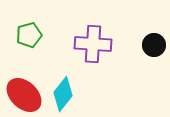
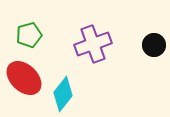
purple cross: rotated 24 degrees counterclockwise
red ellipse: moved 17 px up
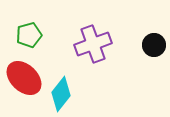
cyan diamond: moved 2 px left
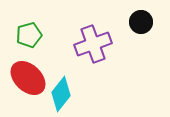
black circle: moved 13 px left, 23 px up
red ellipse: moved 4 px right
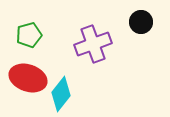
red ellipse: rotated 24 degrees counterclockwise
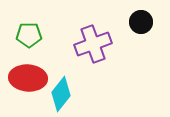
green pentagon: rotated 15 degrees clockwise
red ellipse: rotated 15 degrees counterclockwise
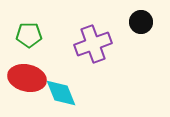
red ellipse: moved 1 px left; rotated 9 degrees clockwise
cyan diamond: moved 1 px up; rotated 60 degrees counterclockwise
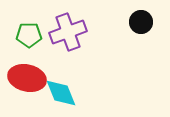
purple cross: moved 25 px left, 12 px up
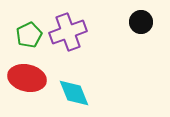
green pentagon: rotated 25 degrees counterclockwise
cyan diamond: moved 13 px right
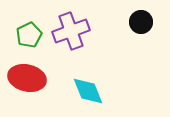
purple cross: moved 3 px right, 1 px up
cyan diamond: moved 14 px right, 2 px up
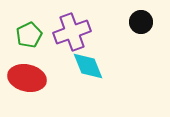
purple cross: moved 1 px right, 1 px down
cyan diamond: moved 25 px up
